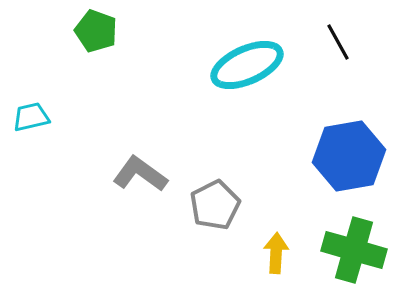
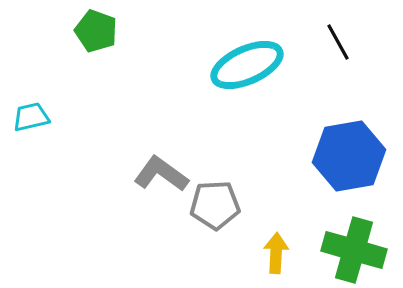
gray L-shape: moved 21 px right
gray pentagon: rotated 24 degrees clockwise
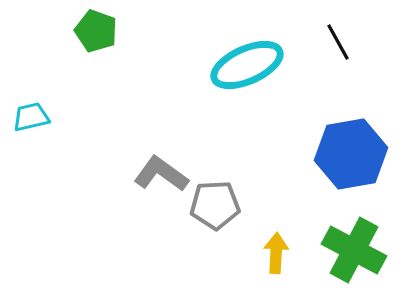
blue hexagon: moved 2 px right, 2 px up
green cross: rotated 12 degrees clockwise
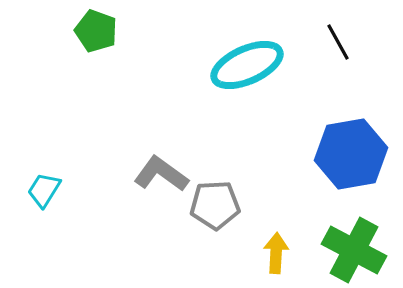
cyan trapezoid: moved 13 px right, 73 px down; rotated 45 degrees counterclockwise
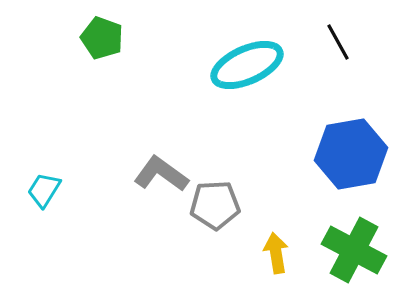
green pentagon: moved 6 px right, 7 px down
yellow arrow: rotated 12 degrees counterclockwise
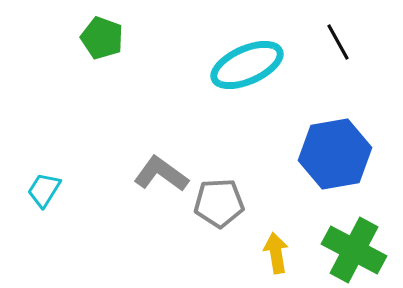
blue hexagon: moved 16 px left
gray pentagon: moved 4 px right, 2 px up
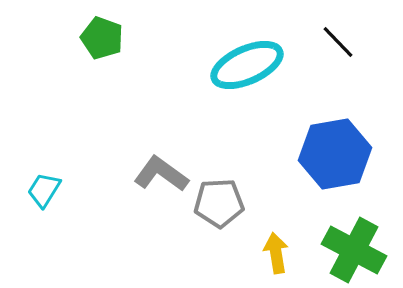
black line: rotated 15 degrees counterclockwise
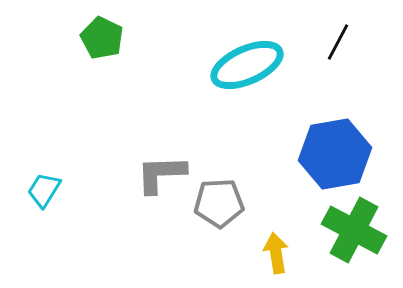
green pentagon: rotated 6 degrees clockwise
black line: rotated 72 degrees clockwise
gray L-shape: rotated 38 degrees counterclockwise
green cross: moved 20 px up
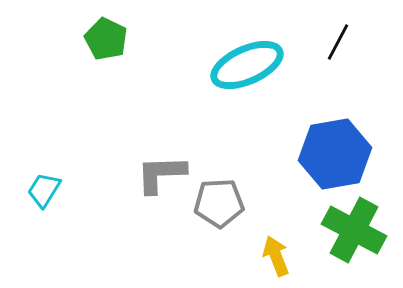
green pentagon: moved 4 px right, 1 px down
yellow arrow: moved 3 px down; rotated 12 degrees counterclockwise
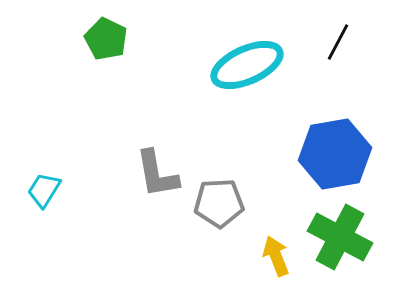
gray L-shape: moved 4 px left; rotated 98 degrees counterclockwise
green cross: moved 14 px left, 7 px down
